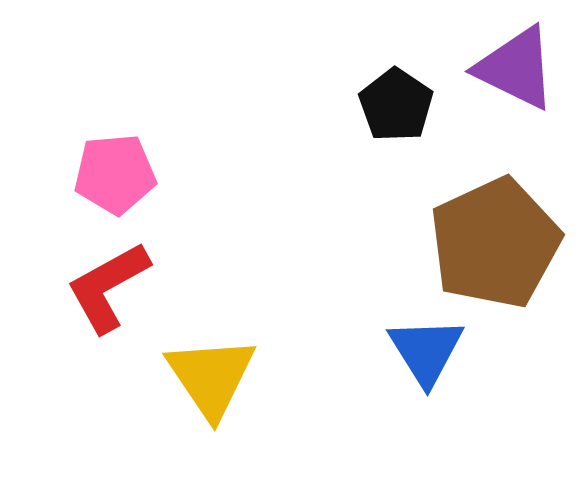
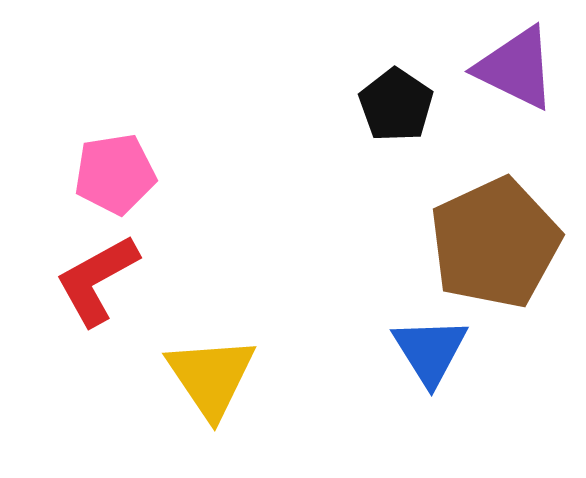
pink pentagon: rotated 4 degrees counterclockwise
red L-shape: moved 11 px left, 7 px up
blue triangle: moved 4 px right
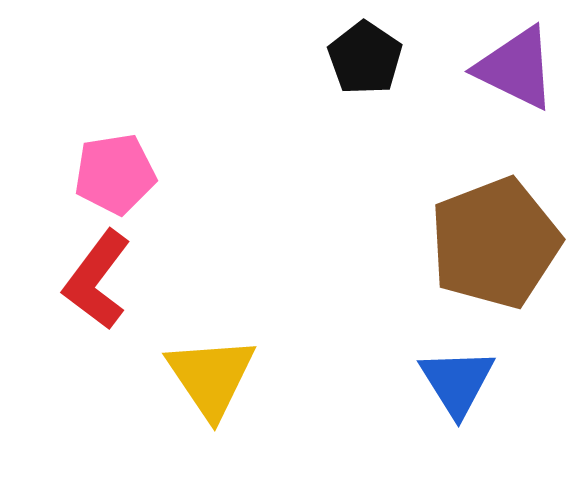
black pentagon: moved 31 px left, 47 px up
brown pentagon: rotated 4 degrees clockwise
red L-shape: rotated 24 degrees counterclockwise
blue triangle: moved 27 px right, 31 px down
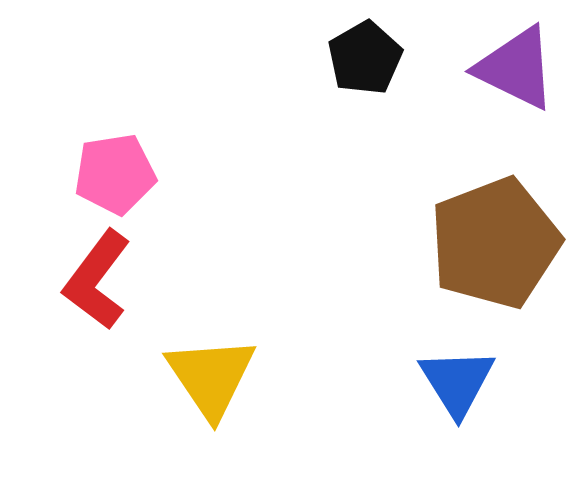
black pentagon: rotated 8 degrees clockwise
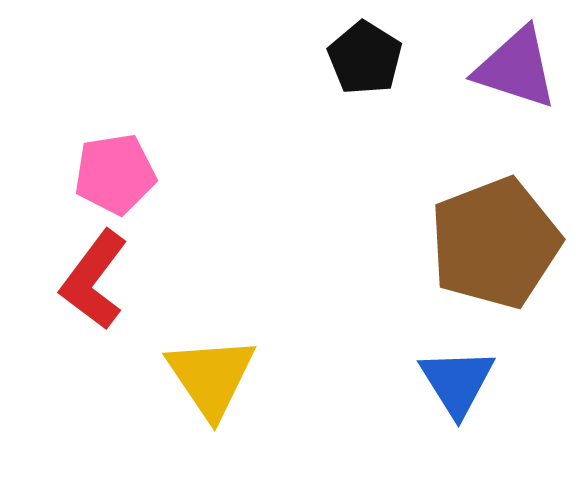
black pentagon: rotated 10 degrees counterclockwise
purple triangle: rotated 8 degrees counterclockwise
red L-shape: moved 3 px left
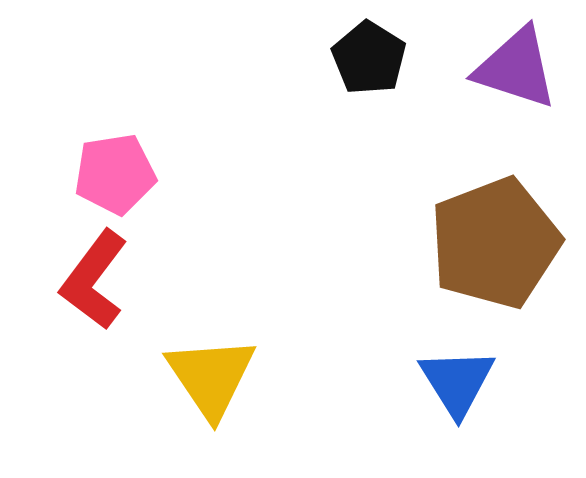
black pentagon: moved 4 px right
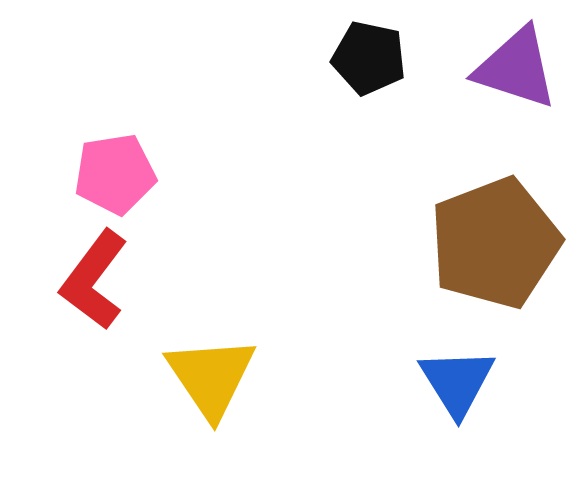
black pentagon: rotated 20 degrees counterclockwise
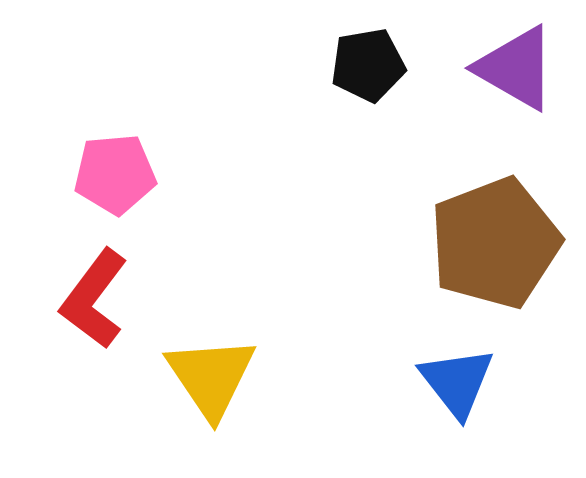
black pentagon: moved 1 px left, 7 px down; rotated 22 degrees counterclockwise
purple triangle: rotated 12 degrees clockwise
pink pentagon: rotated 4 degrees clockwise
red L-shape: moved 19 px down
blue triangle: rotated 6 degrees counterclockwise
